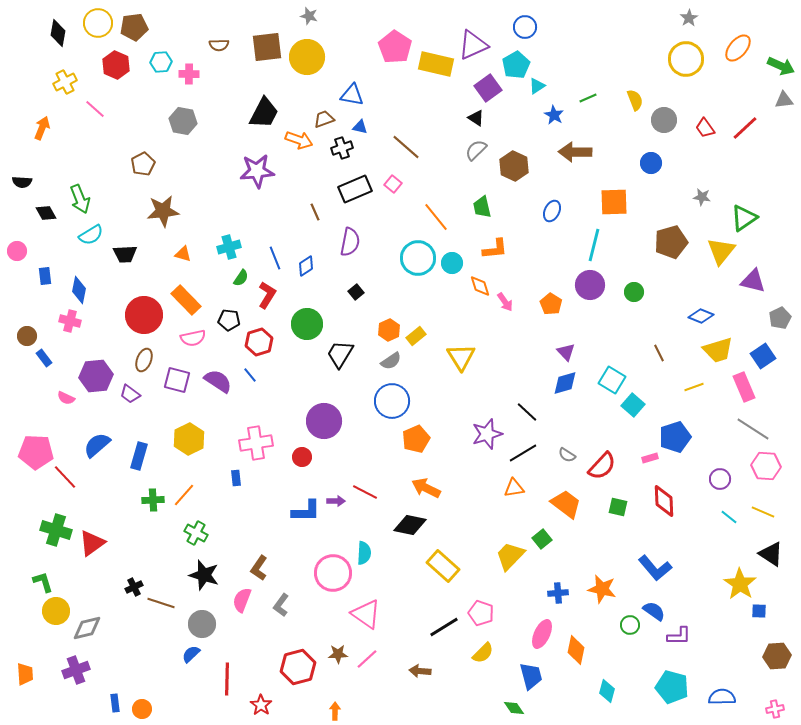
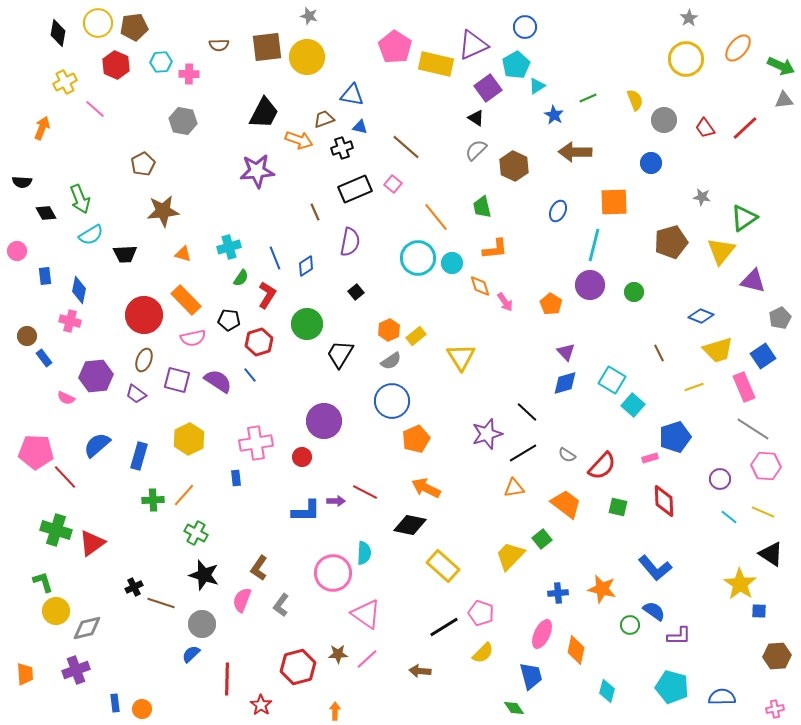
blue ellipse at (552, 211): moved 6 px right
purple trapezoid at (130, 394): moved 6 px right
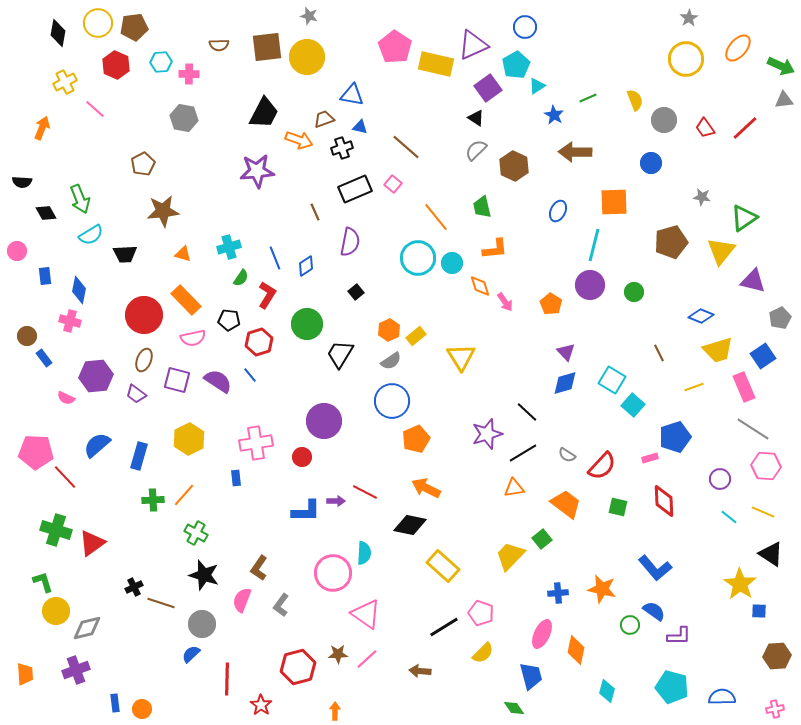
gray hexagon at (183, 121): moved 1 px right, 3 px up
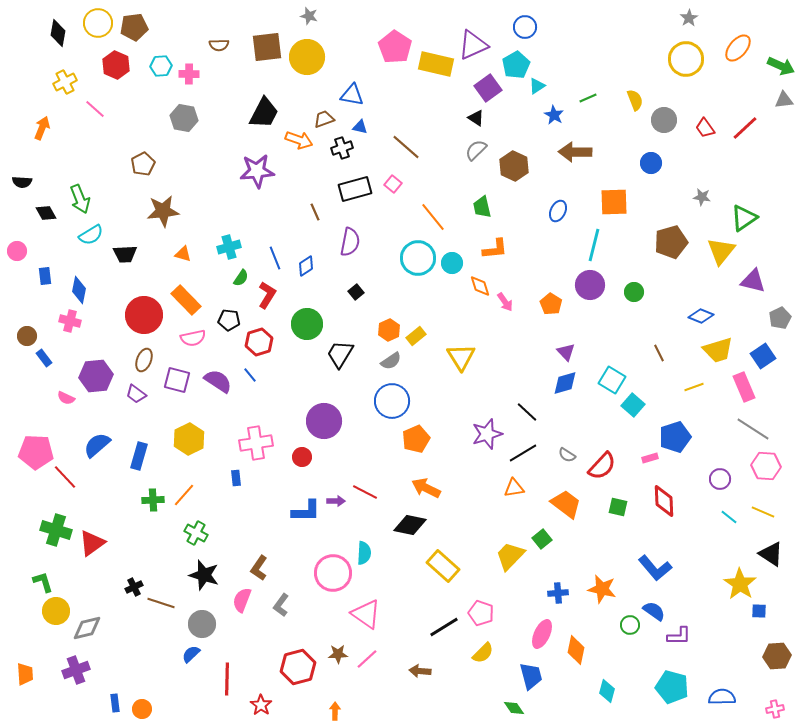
cyan hexagon at (161, 62): moved 4 px down
black rectangle at (355, 189): rotated 8 degrees clockwise
orange line at (436, 217): moved 3 px left
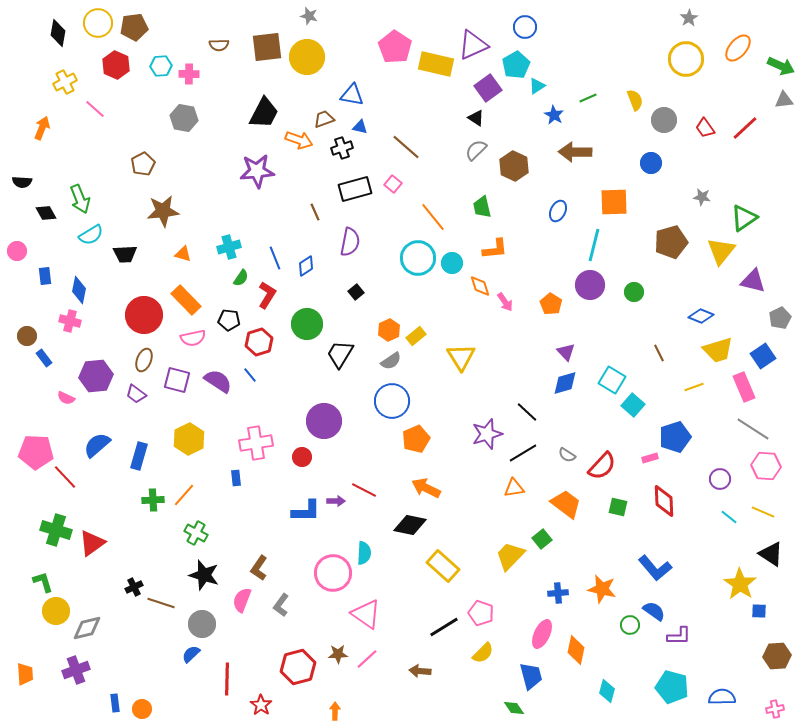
red line at (365, 492): moved 1 px left, 2 px up
